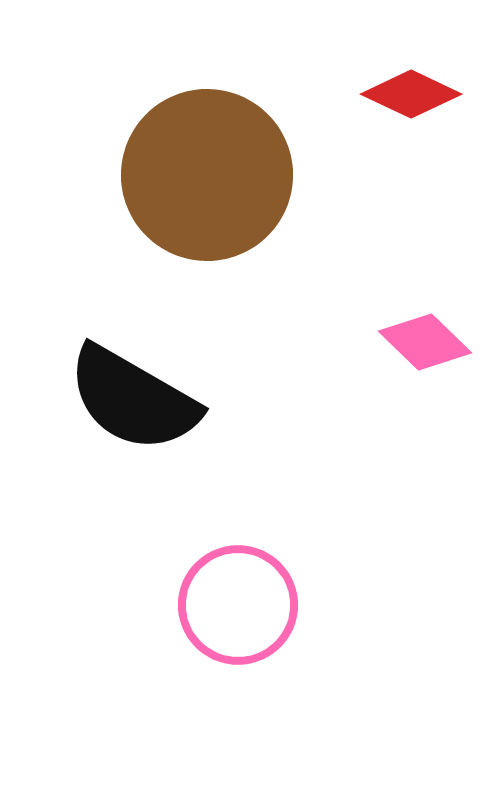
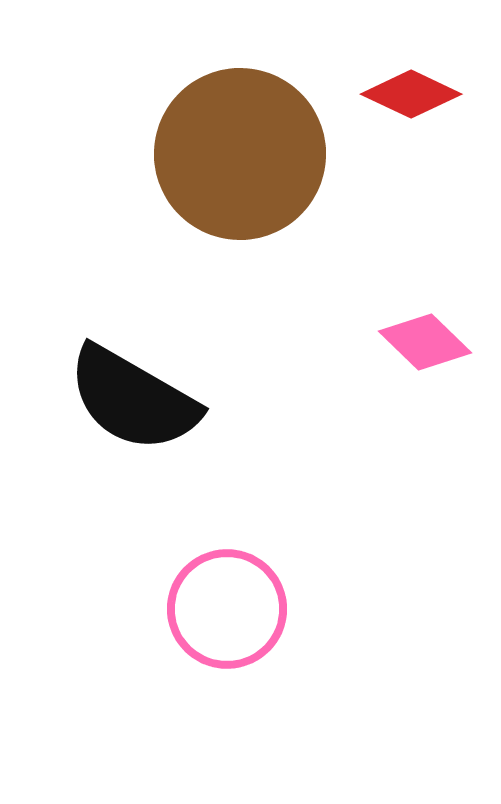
brown circle: moved 33 px right, 21 px up
pink circle: moved 11 px left, 4 px down
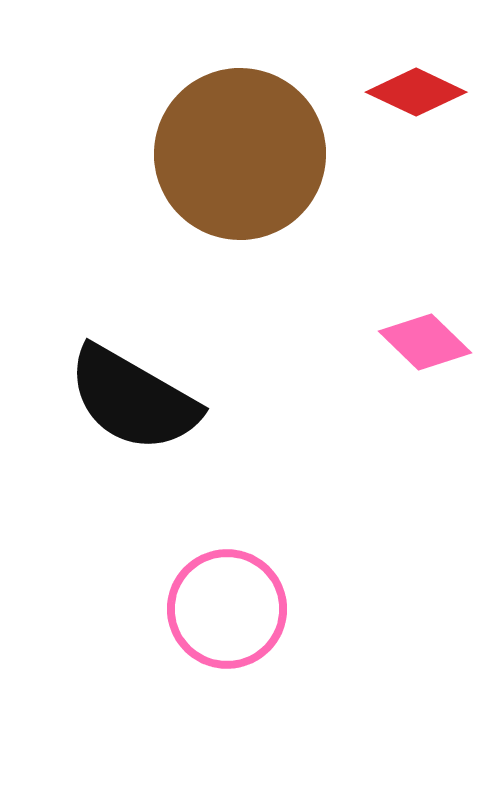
red diamond: moved 5 px right, 2 px up
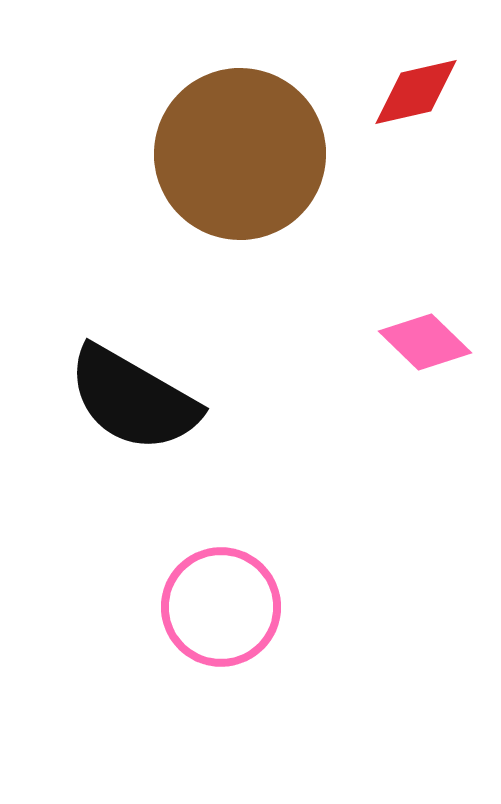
red diamond: rotated 38 degrees counterclockwise
pink circle: moved 6 px left, 2 px up
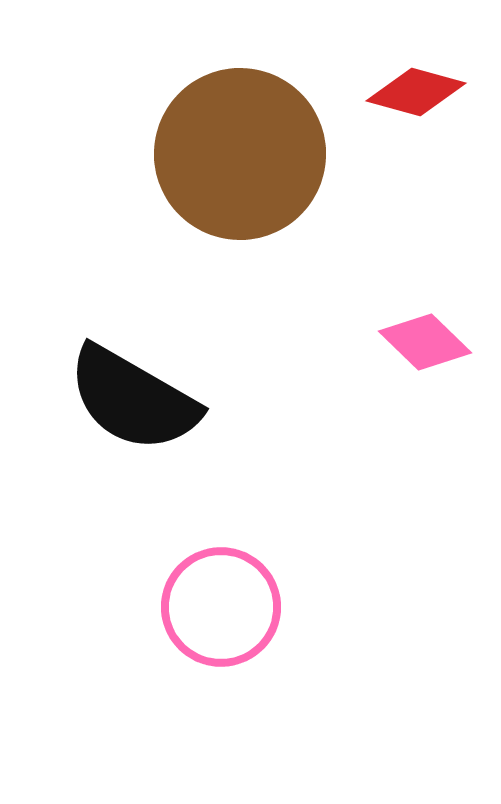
red diamond: rotated 28 degrees clockwise
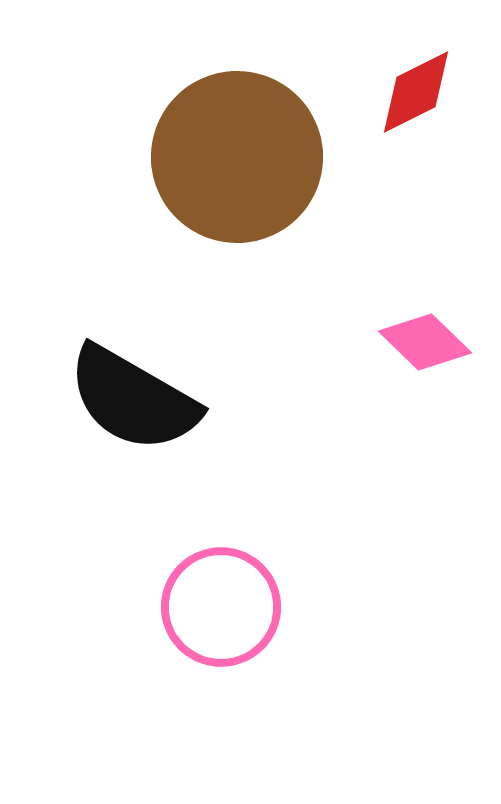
red diamond: rotated 42 degrees counterclockwise
brown circle: moved 3 px left, 3 px down
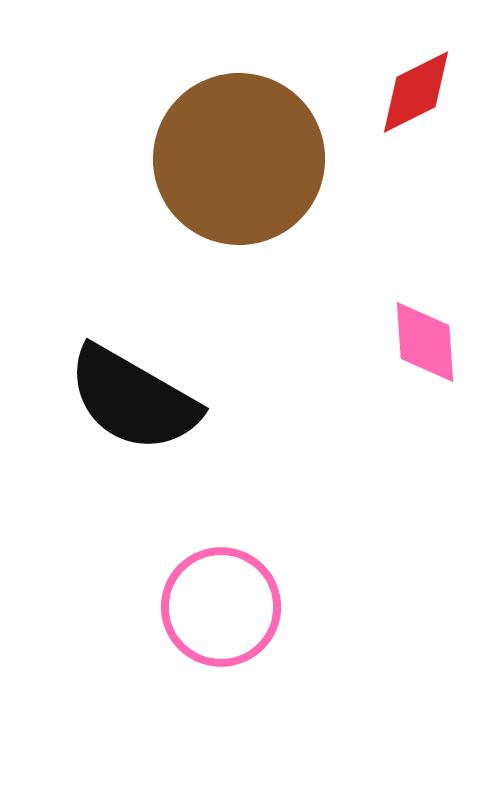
brown circle: moved 2 px right, 2 px down
pink diamond: rotated 42 degrees clockwise
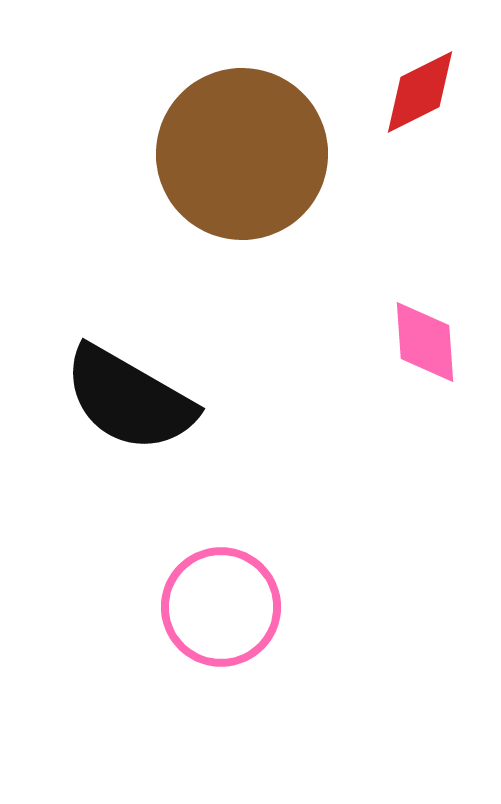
red diamond: moved 4 px right
brown circle: moved 3 px right, 5 px up
black semicircle: moved 4 px left
